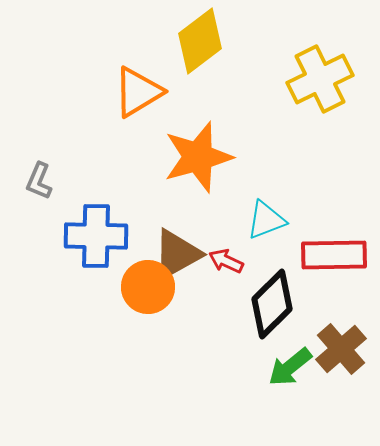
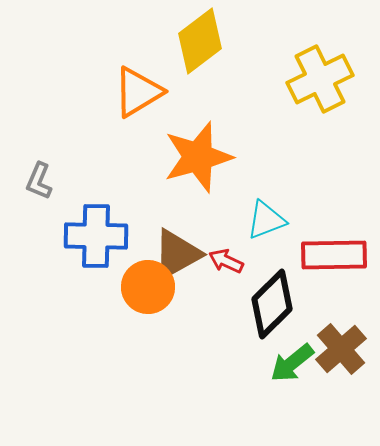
green arrow: moved 2 px right, 4 px up
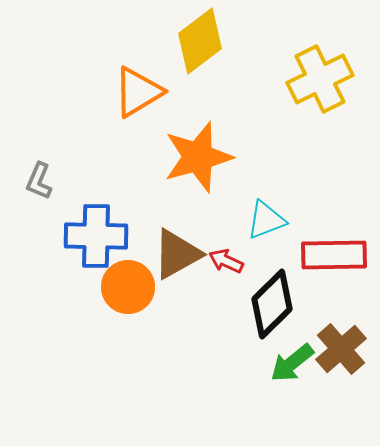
orange circle: moved 20 px left
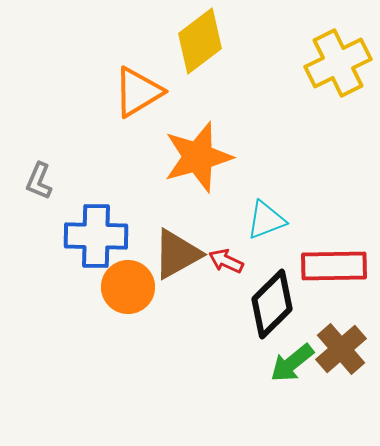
yellow cross: moved 18 px right, 16 px up
red rectangle: moved 11 px down
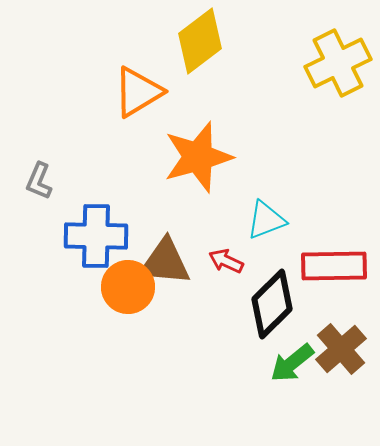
brown triangle: moved 12 px left, 8 px down; rotated 34 degrees clockwise
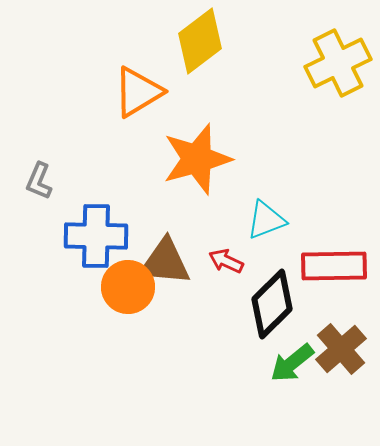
orange star: moved 1 px left, 2 px down
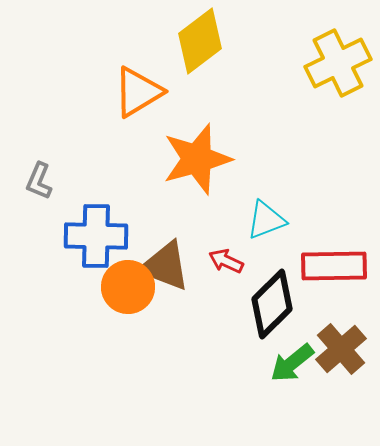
brown triangle: moved 4 px down; rotated 16 degrees clockwise
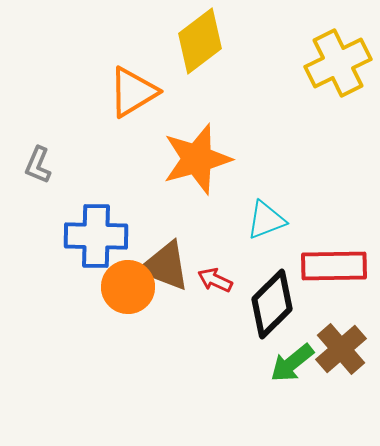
orange triangle: moved 5 px left
gray L-shape: moved 1 px left, 16 px up
red arrow: moved 11 px left, 19 px down
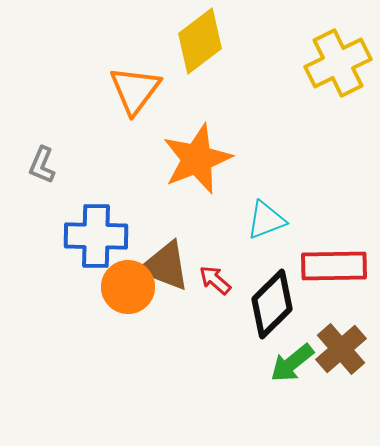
orange triangle: moved 2 px right, 2 px up; rotated 22 degrees counterclockwise
orange star: rotated 6 degrees counterclockwise
gray L-shape: moved 4 px right
red arrow: rotated 16 degrees clockwise
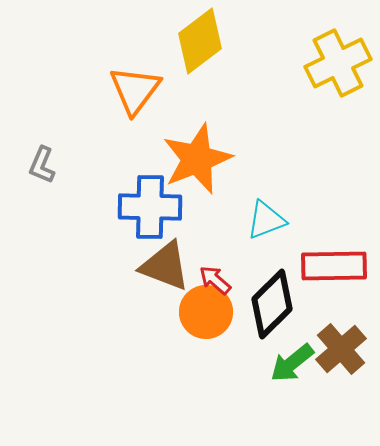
blue cross: moved 54 px right, 29 px up
orange circle: moved 78 px right, 25 px down
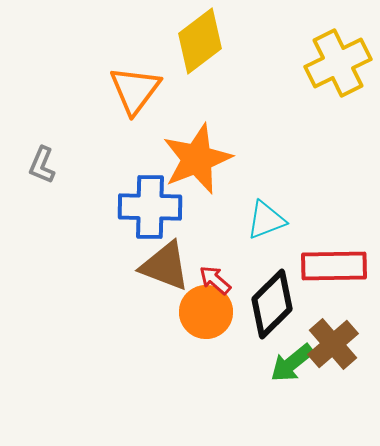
brown cross: moved 8 px left, 5 px up
